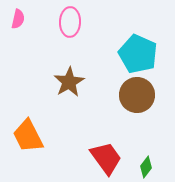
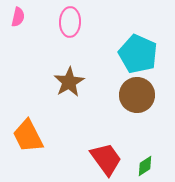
pink semicircle: moved 2 px up
red trapezoid: moved 1 px down
green diamond: moved 1 px left, 1 px up; rotated 20 degrees clockwise
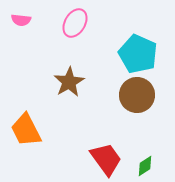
pink semicircle: moved 3 px right, 3 px down; rotated 84 degrees clockwise
pink ellipse: moved 5 px right, 1 px down; rotated 28 degrees clockwise
orange trapezoid: moved 2 px left, 6 px up
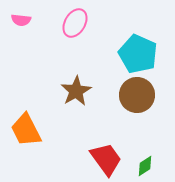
brown star: moved 7 px right, 9 px down
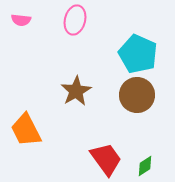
pink ellipse: moved 3 px up; rotated 16 degrees counterclockwise
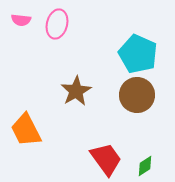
pink ellipse: moved 18 px left, 4 px down
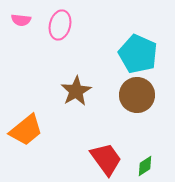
pink ellipse: moved 3 px right, 1 px down
orange trapezoid: rotated 102 degrees counterclockwise
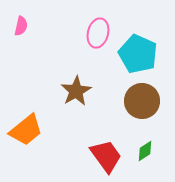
pink semicircle: moved 6 px down; rotated 84 degrees counterclockwise
pink ellipse: moved 38 px right, 8 px down
brown circle: moved 5 px right, 6 px down
red trapezoid: moved 3 px up
green diamond: moved 15 px up
